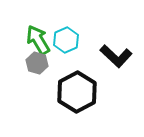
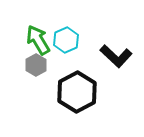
gray hexagon: moved 1 px left, 2 px down; rotated 15 degrees clockwise
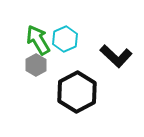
cyan hexagon: moved 1 px left, 1 px up
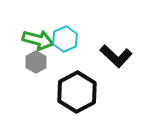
green arrow: rotated 136 degrees clockwise
gray hexagon: moved 3 px up
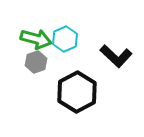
green arrow: moved 2 px left, 1 px up
gray hexagon: rotated 10 degrees clockwise
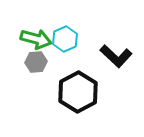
gray hexagon: rotated 15 degrees clockwise
black hexagon: moved 1 px right
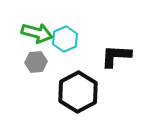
green arrow: moved 1 px right, 6 px up
black L-shape: rotated 140 degrees clockwise
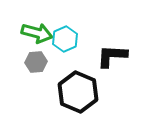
black L-shape: moved 4 px left
black hexagon: rotated 9 degrees counterclockwise
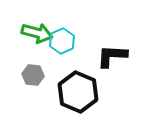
cyan hexagon: moved 3 px left, 2 px down
gray hexagon: moved 3 px left, 13 px down; rotated 10 degrees clockwise
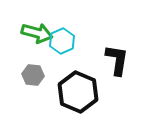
black L-shape: moved 5 px right, 4 px down; rotated 96 degrees clockwise
